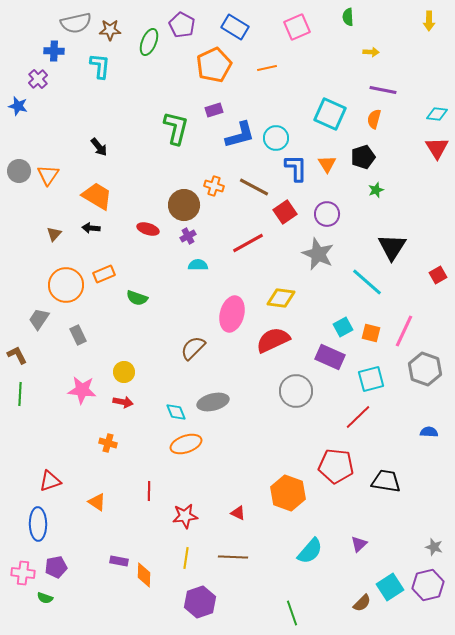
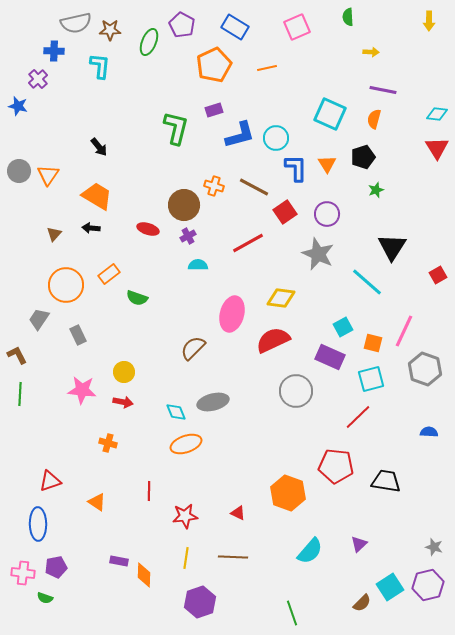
orange rectangle at (104, 274): moved 5 px right; rotated 15 degrees counterclockwise
orange square at (371, 333): moved 2 px right, 10 px down
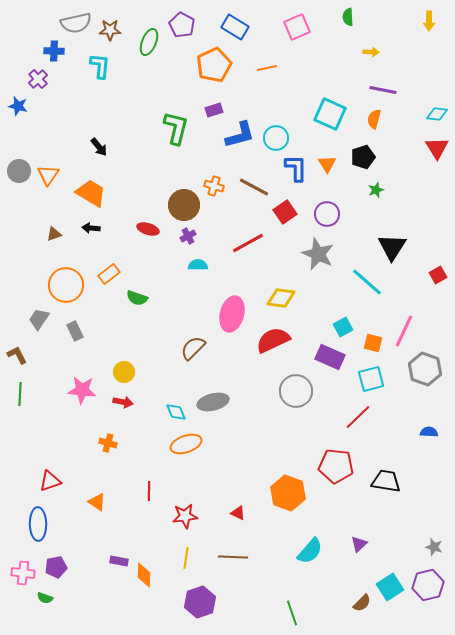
orange trapezoid at (97, 196): moved 6 px left, 3 px up
brown triangle at (54, 234): rotated 28 degrees clockwise
gray rectangle at (78, 335): moved 3 px left, 4 px up
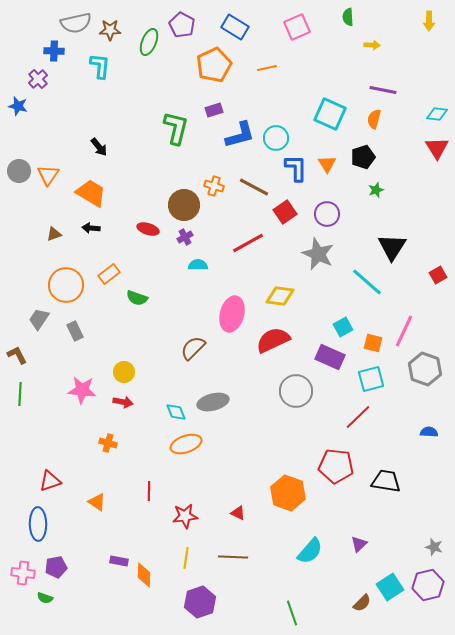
yellow arrow at (371, 52): moved 1 px right, 7 px up
purple cross at (188, 236): moved 3 px left, 1 px down
yellow diamond at (281, 298): moved 1 px left, 2 px up
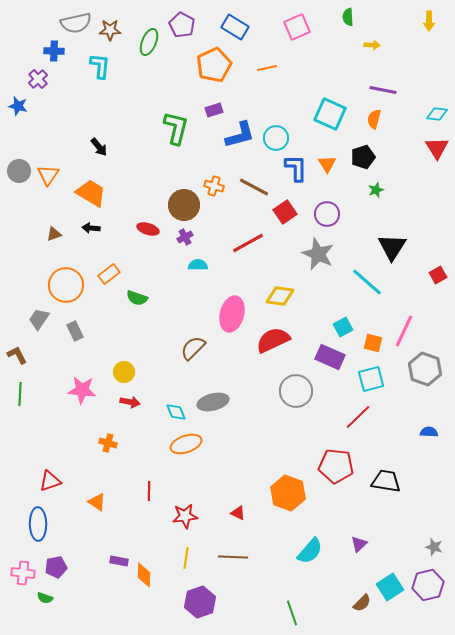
red arrow at (123, 402): moved 7 px right
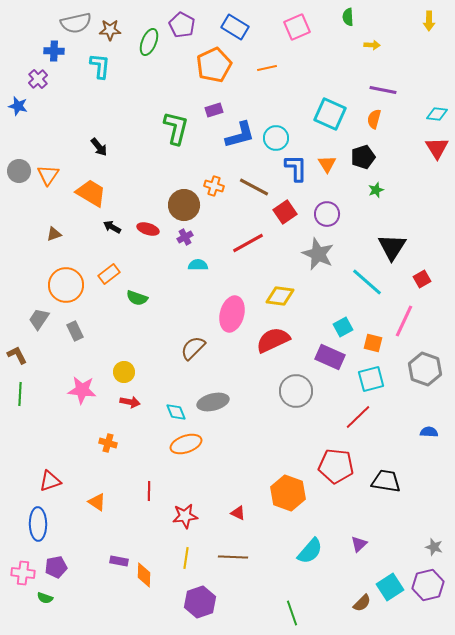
black arrow at (91, 228): moved 21 px right, 1 px up; rotated 24 degrees clockwise
red square at (438, 275): moved 16 px left, 4 px down
pink line at (404, 331): moved 10 px up
